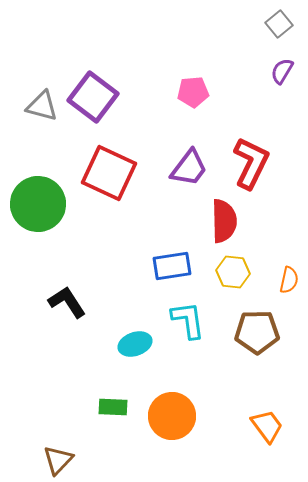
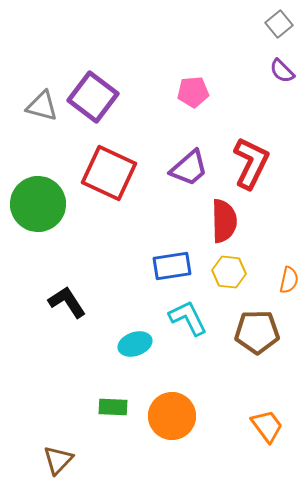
purple semicircle: rotated 76 degrees counterclockwise
purple trapezoid: rotated 12 degrees clockwise
yellow hexagon: moved 4 px left
cyan L-shape: moved 2 px up; rotated 18 degrees counterclockwise
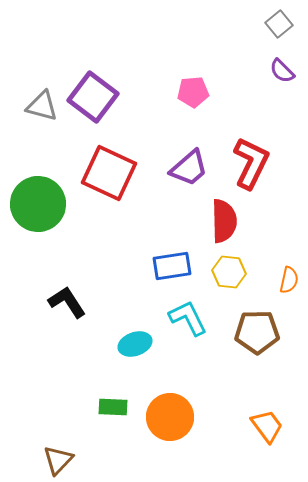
orange circle: moved 2 px left, 1 px down
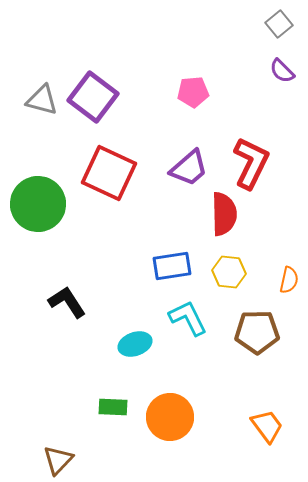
gray triangle: moved 6 px up
red semicircle: moved 7 px up
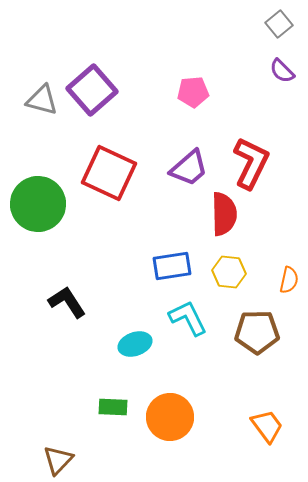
purple square: moved 1 px left, 7 px up; rotated 12 degrees clockwise
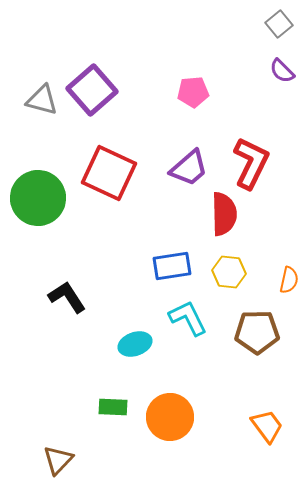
green circle: moved 6 px up
black L-shape: moved 5 px up
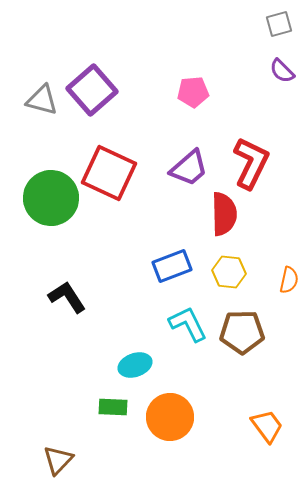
gray square: rotated 24 degrees clockwise
green circle: moved 13 px right
blue rectangle: rotated 12 degrees counterclockwise
cyan L-shape: moved 6 px down
brown pentagon: moved 15 px left
cyan ellipse: moved 21 px down
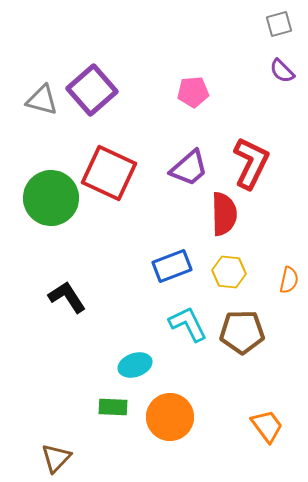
brown triangle: moved 2 px left, 2 px up
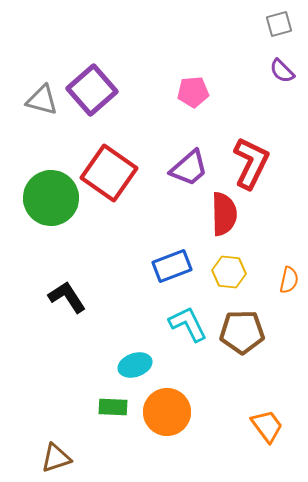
red square: rotated 10 degrees clockwise
orange circle: moved 3 px left, 5 px up
brown triangle: rotated 28 degrees clockwise
